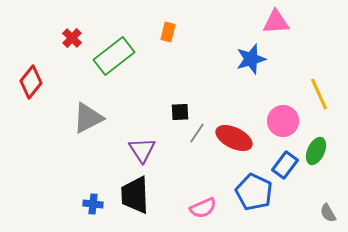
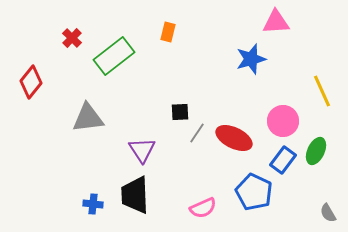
yellow line: moved 3 px right, 3 px up
gray triangle: rotated 20 degrees clockwise
blue rectangle: moved 2 px left, 5 px up
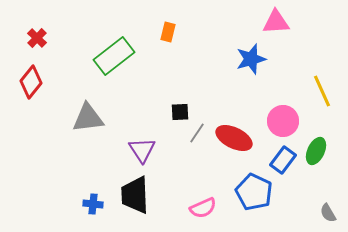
red cross: moved 35 px left
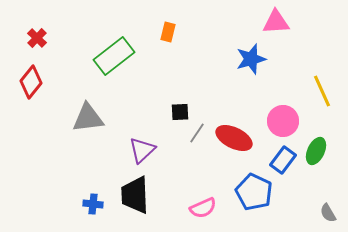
purple triangle: rotated 20 degrees clockwise
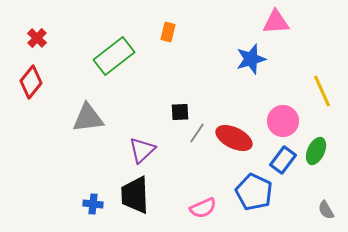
gray semicircle: moved 2 px left, 3 px up
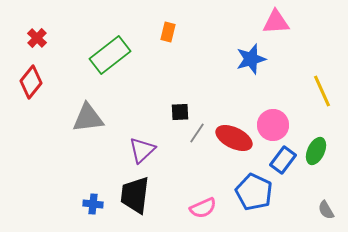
green rectangle: moved 4 px left, 1 px up
pink circle: moved 10 px left, 4 px down
black trapezoid: rotated 9 degrees clockwise
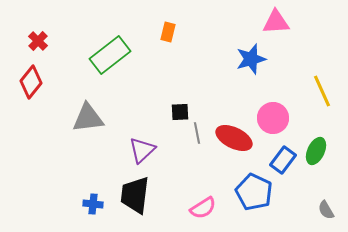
red cross: moved 1 px right, 3 px down
pink circle: moved 7 px up
gray line: rotated 45 degrees counterclockwise
pink semicircle: rotated 8 degrees counterclockwise
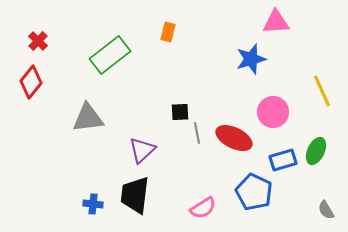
pink circle: moved 6 px up
blue rectangle: rotated 36 degrees clockwise
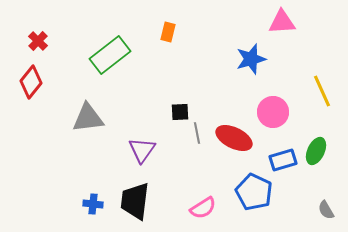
pink triangle: moved 6 px right
purple triangle: rotated 12 degrees counterclockwise
black trapezoid: moved 6 px down
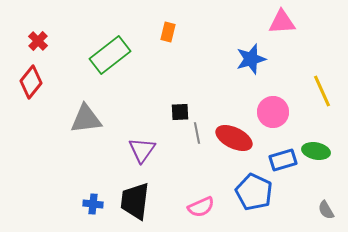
gray triangle: moved 2 px left, 1 px down
green ellipse: rotated 76 degrees clockwise
pink semicircle: moved 2 px left, 1 px up; rotated 8 degrees clockwise
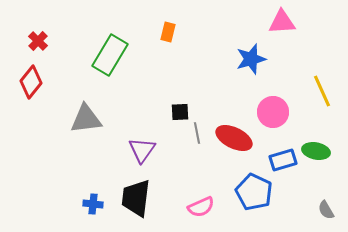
green rectangle: rotated 21 degrees counterclockwise
black trapezoid: moved 1 px right, 3 px up
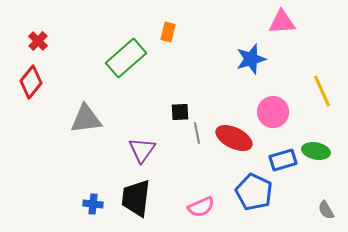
green rectangle: moved 16 px right, 3 px down; rotated 18 degrees clockwise
